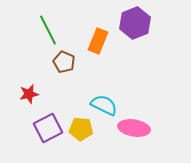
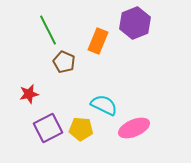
pink ellipse: rotated 32 degrees counterclockwise
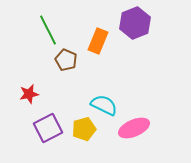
brown pentagon: moved 2 px right, 2 px up
yellow pentagon: moved 3 px right; rotated 20 degrees counterclockwise
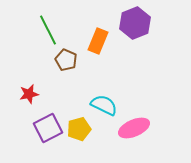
yellow pentagon: moved 5 px left
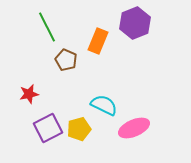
green line: moved 1 px left, 3 px up
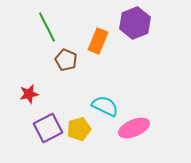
cyan semicircle: moved 1 px right, 1 px down
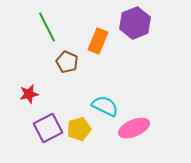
brown pentagon: moved 1 px right, 2 px down
